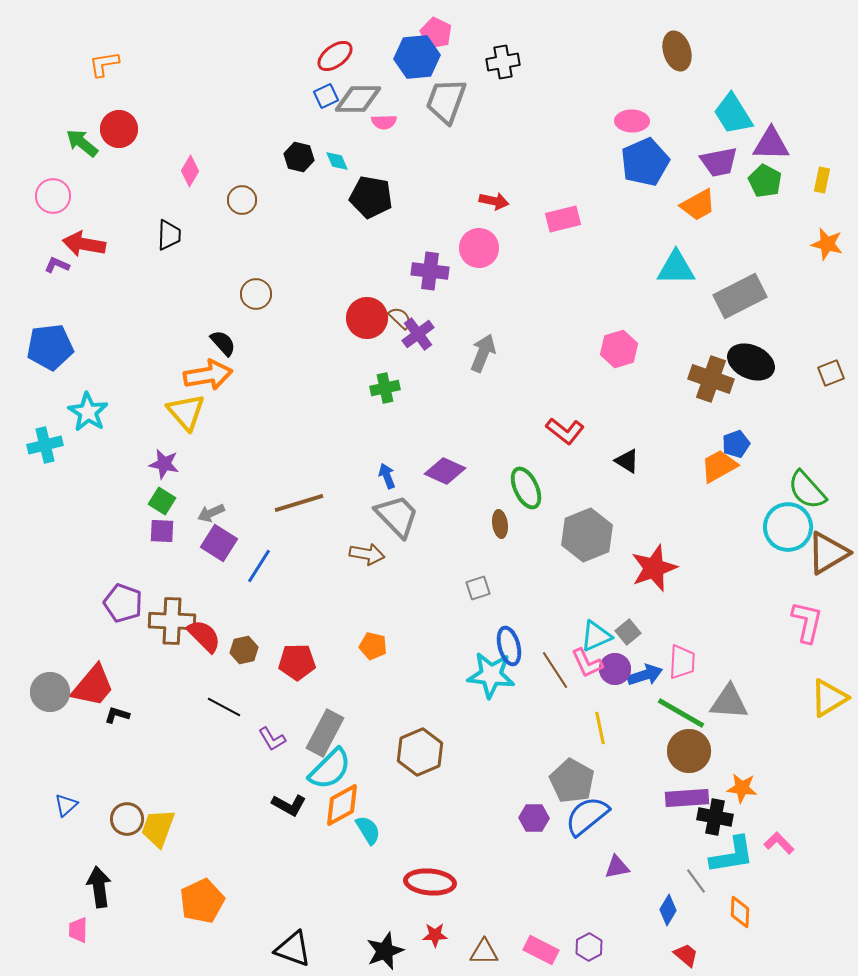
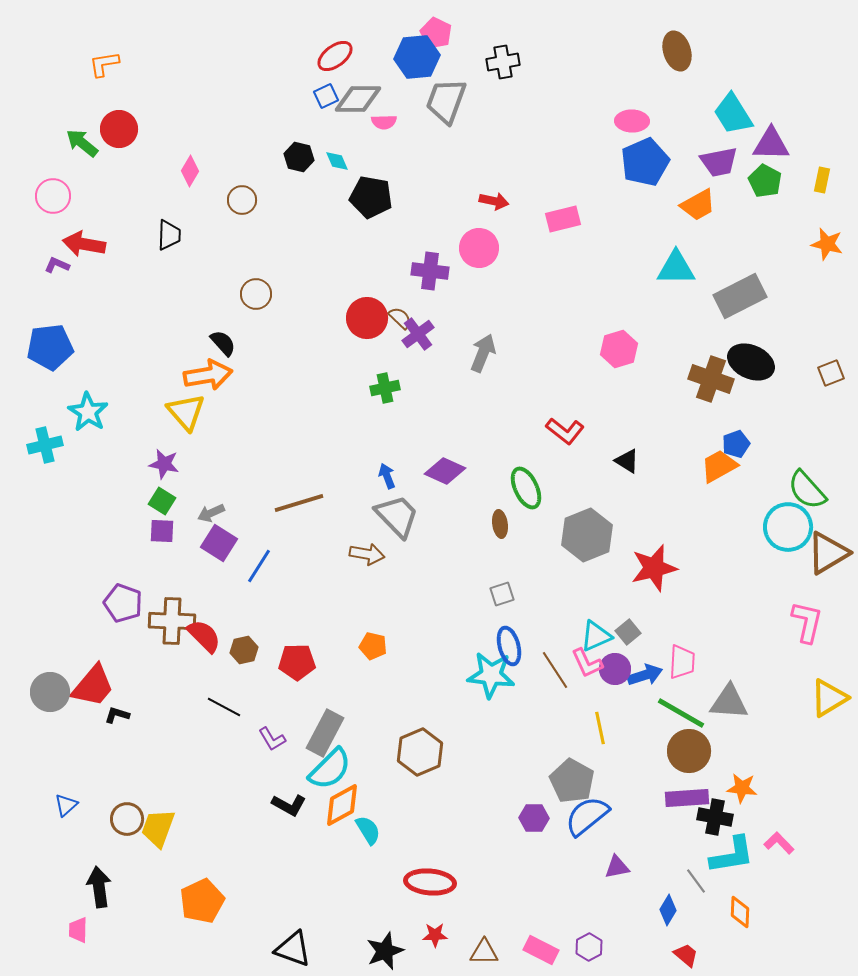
red star at (654, 568): rotated 6 degrees clockwise
gray square at (478, 588): moved 24 px right, 6 px down
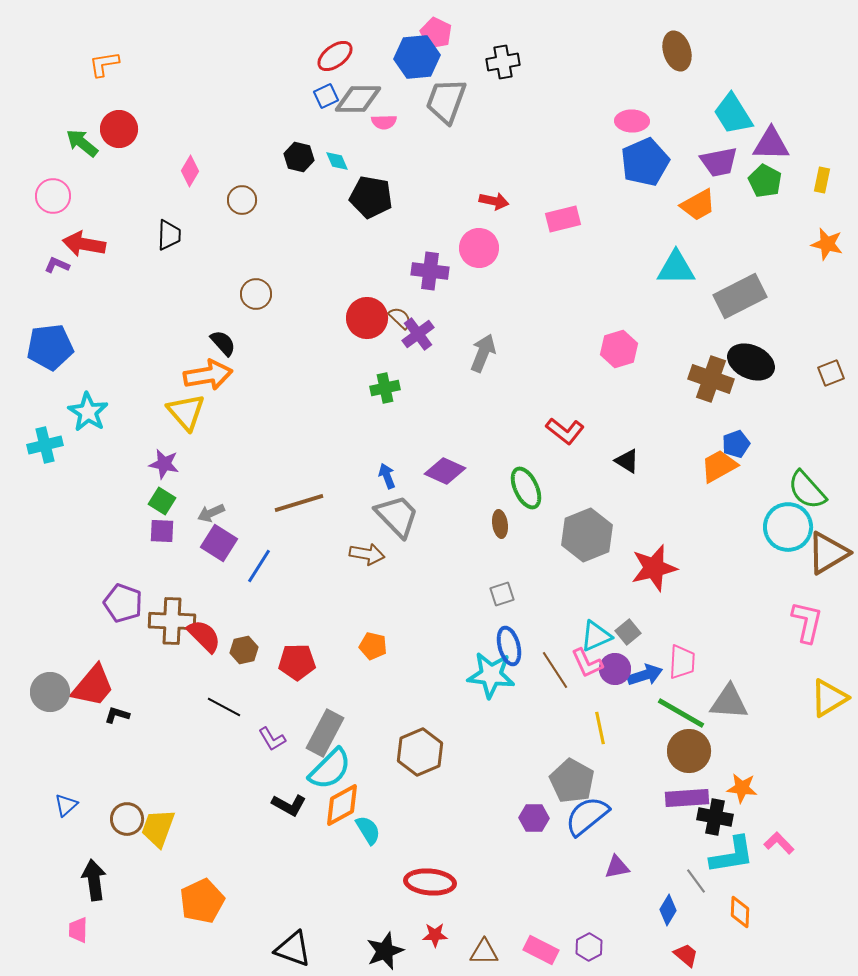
black arrow at (99, 887): moved 5 px left, 7 px up
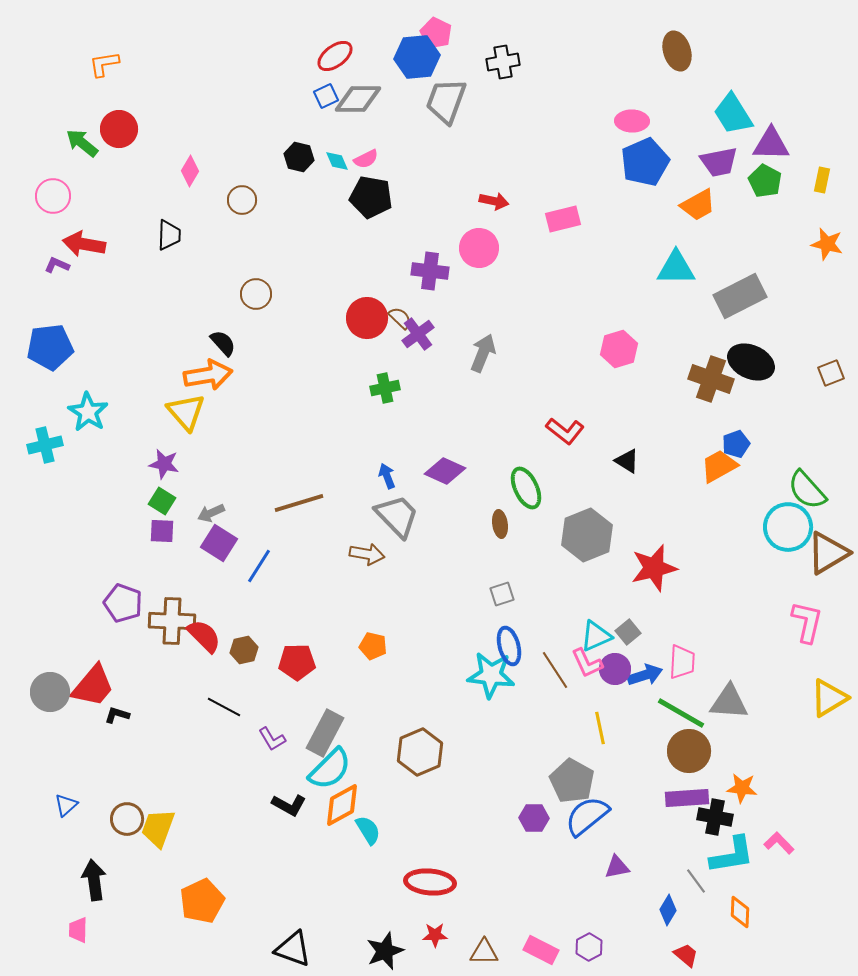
pink semicircle at (384, 122): moved 18 px left, 37 px down; rotated 25 degrees counterclockwise
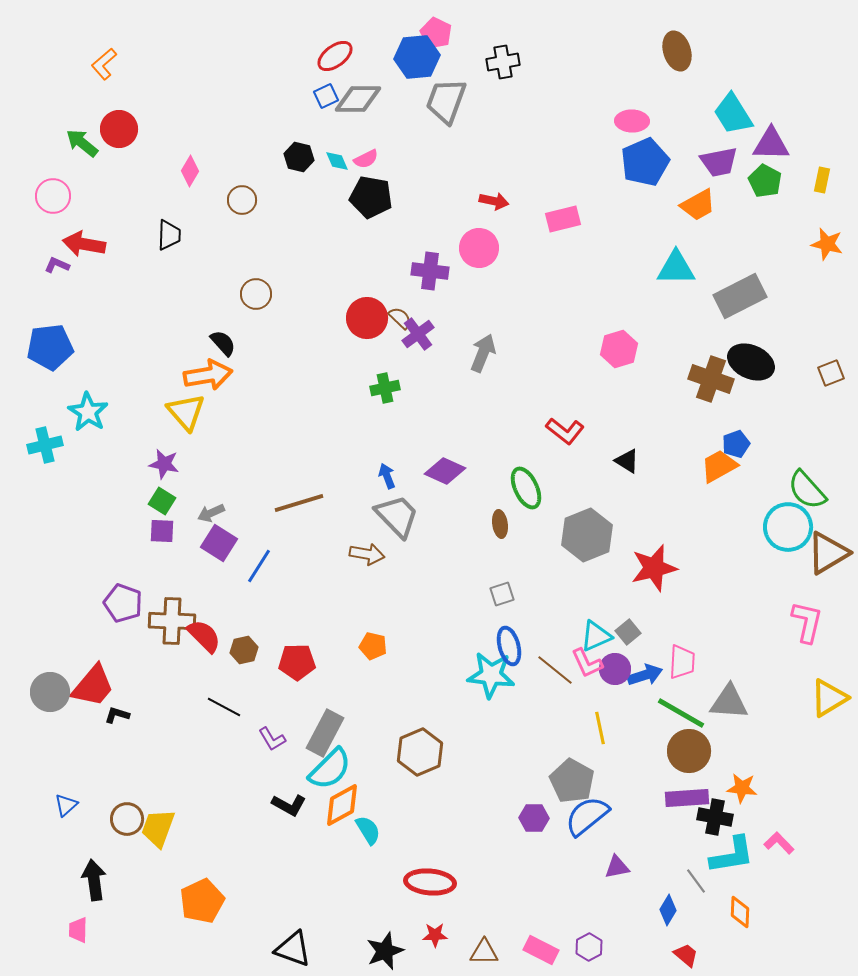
orange L-shape at (104, 64): rotated 32 degrees counterclockwise
brown line at (555, 670): rotated 18 degrees counterclockwise
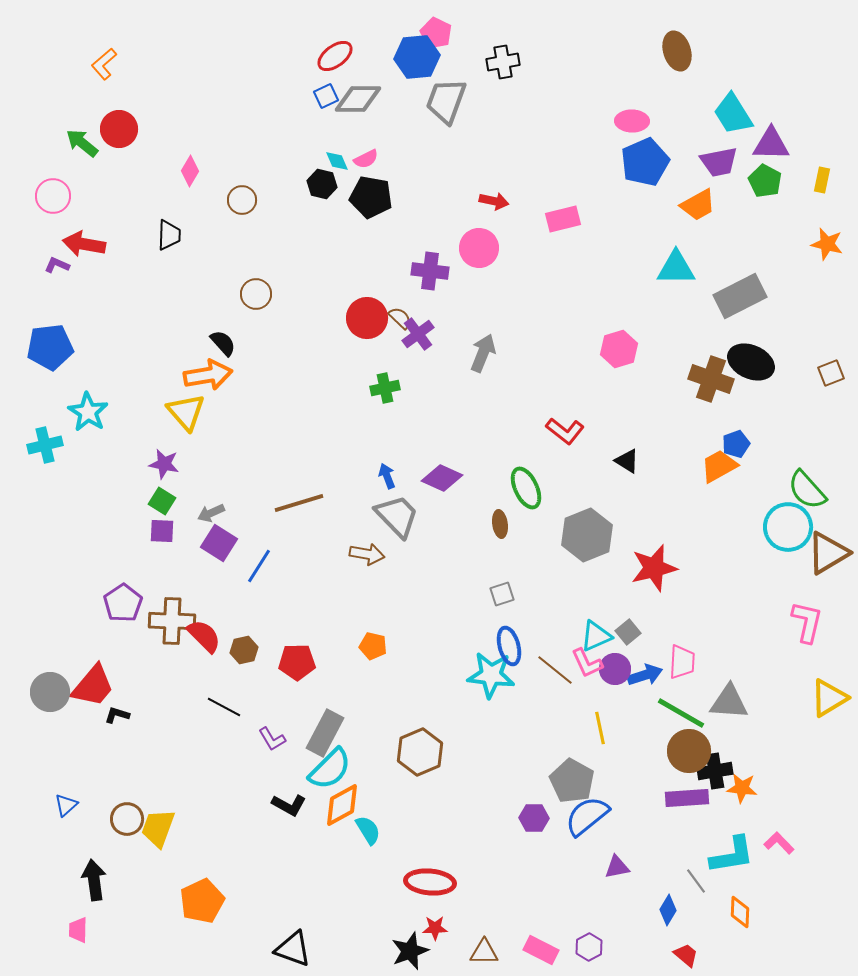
black hexagon at (299, 157): moved 23 px right, 27 px down
purple diamond at (445, 471): moved 3 px left, 7 px down
purple pentagon at (123, 603): rotated 18 degrees clockwise
black cross at (715, 817): moved 46 px up; rotated 20 degrees counterclockwise
red star at (435, 935): moved 7 px up
black star at (385, 951): moved 25 px right
